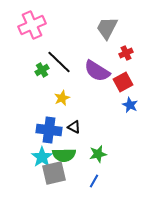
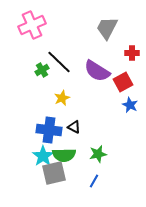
red cross: moved 6 px right; rotated 24 degrees clockwise
cyan star: moved 1 px right, 1 px up
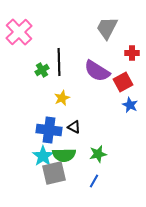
pink cross: moved 13 px left, 7 px down; rotated 20 degrees counterclockwise
black line: rotated 44 degrees clockwise
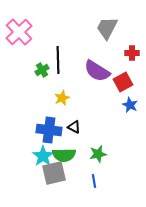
black line: moved 1 px left, 2 px up
blue line: rotated 40 degrees counterclockwise
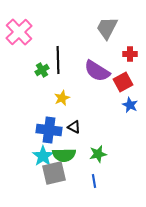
red cross: moved 2 px left, 1 px down
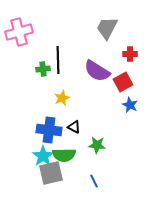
pink cross: rotated 28 degrees clockwise
green cross: moved 1 px right, 1 px up; rotated 24 degrees clockwise
green star: moved 1 px left, 9 px up; rotated 18 degrees clockwise
gray square: moved 3 px left
blue line: rotated 16 degrees counterclockwise
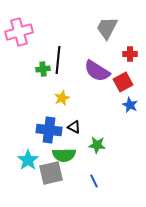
black line: rotated 8 degrees clockwise
cyan star: moved 15 px left, 4 px down
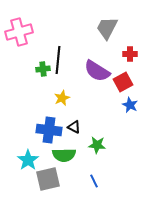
gray square: moved 3 px left, 6 px down
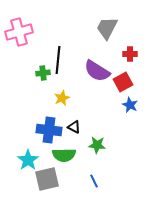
green cross: moved 4 px down
gray square: moved 1 px left
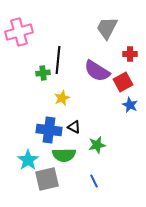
green star: rotated 18 degrees counterclockwise
